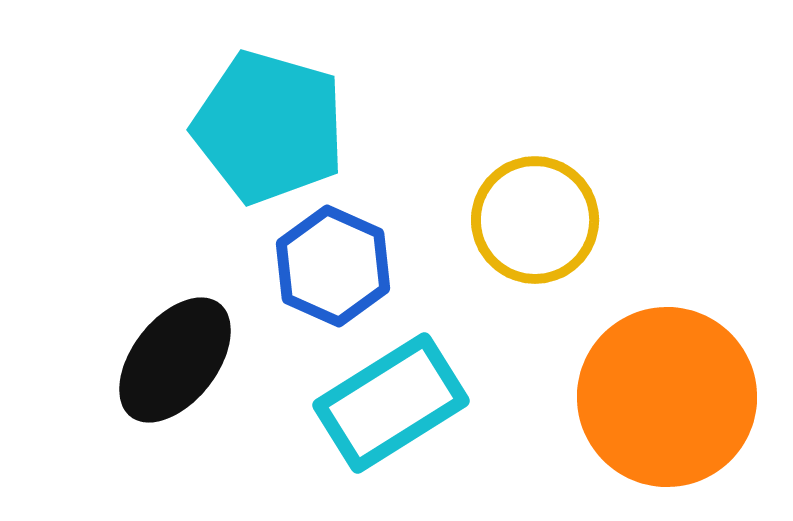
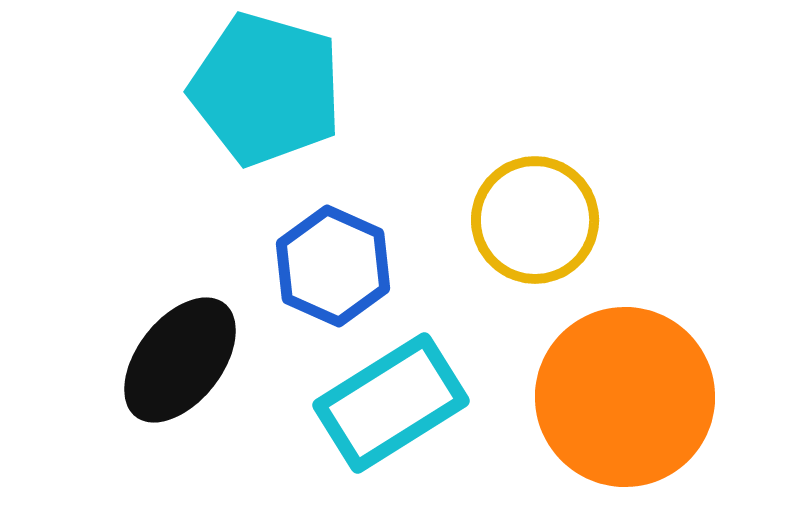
cyan pentagon: moved 3 px left, 38 px up
black ellipse: moved 5 px right
orange circle: moved 42 px left
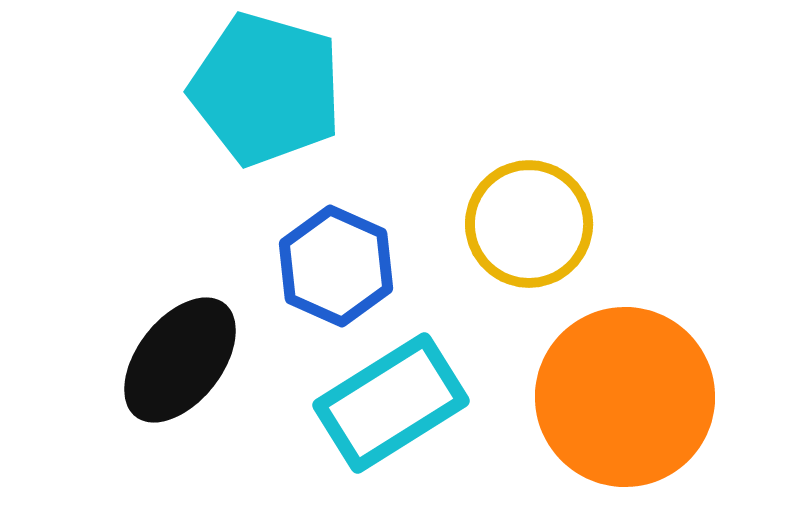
yellow circle: moved 6 px left, 4 px down
blue hexagon: moved 3 px right
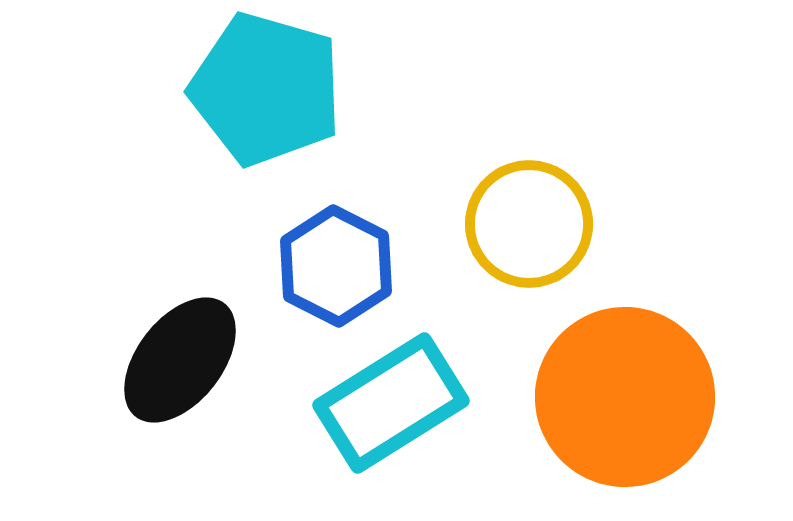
blue hexagon: rotated 3 degrees clockwise
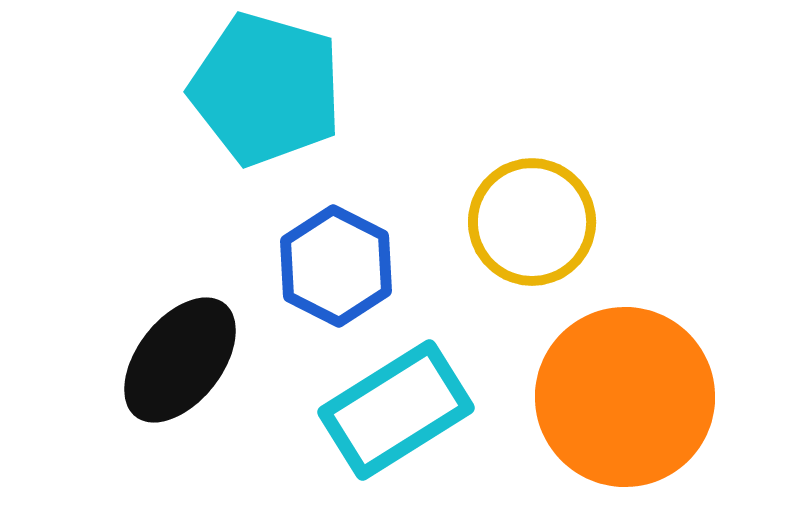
yellow circle: moved 3 px right, 2 px up
cyan rectangle: moved 5 px right, 7 px down
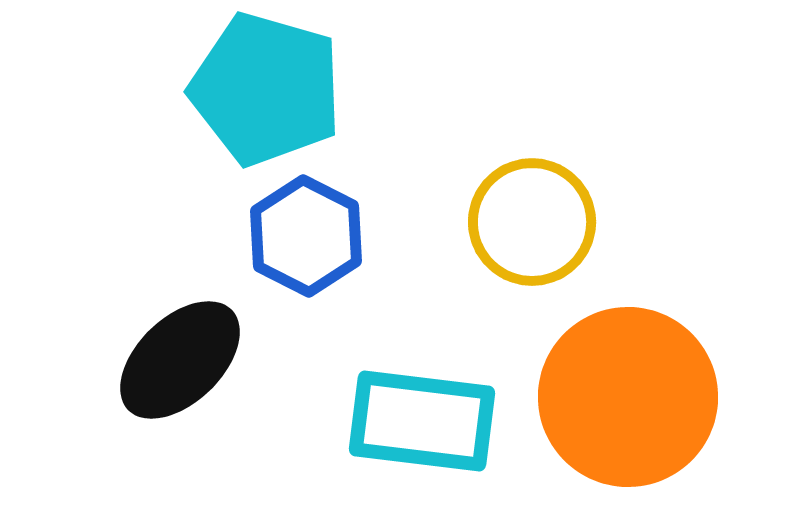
blue hexagon: moved 30 px left, 30 px up
black ellipse: rotated 8 degrees clockwise
orange circle: moved 3 px right
cyan rectangle: moved 26 px right, 11 px down; rotated 39 degrees clockwise
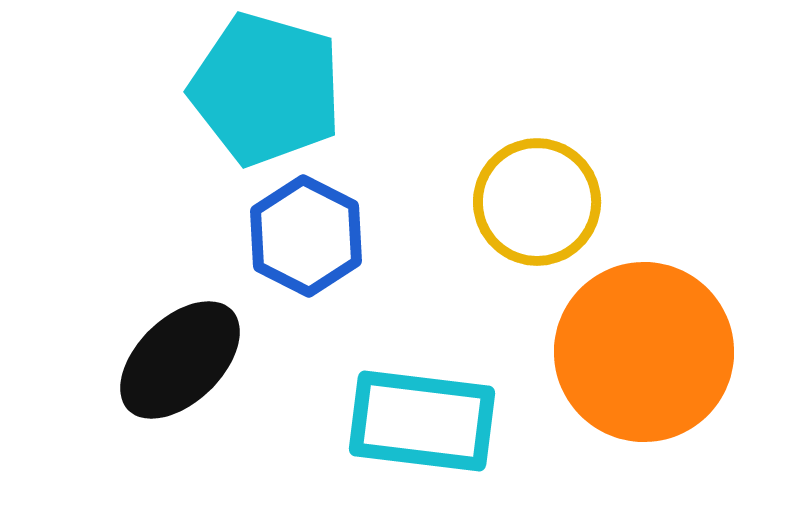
yellow circle: moved 5 px right, 20 px up
orange circle: moved 16 px right, 45 px up
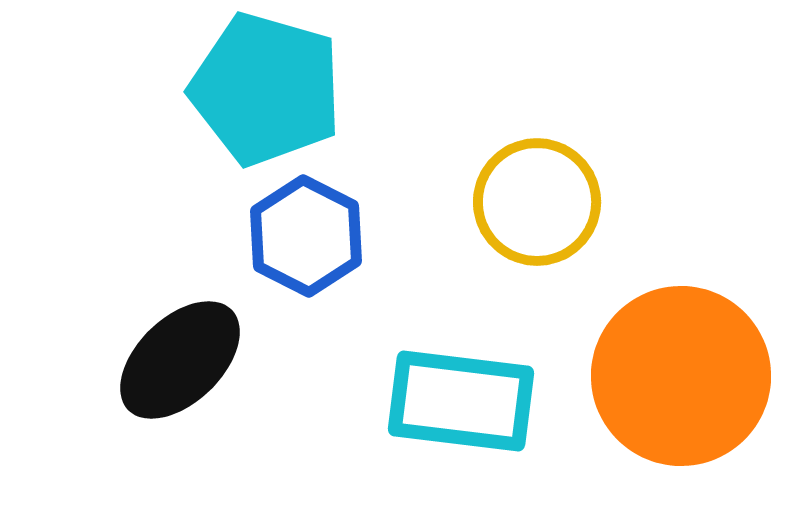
orange circle: moved 37 px right, 24 px down
cyan rectangle: moved 39 px right, 20 px up
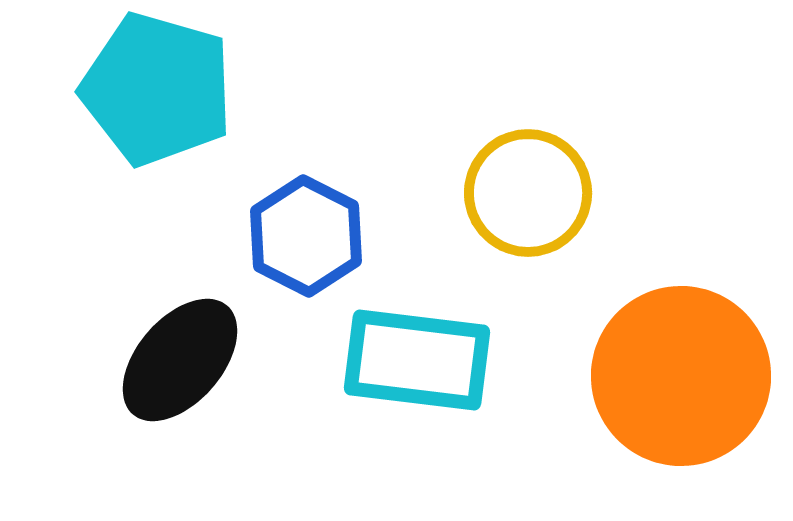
cyan pentagon: moved 109 px left
yellow circle: moved 9 px left, 9 px up
black ellipse: rotated 5 degrees counterclockwise
cyan rectangle: moved 44 px left, 41 px up
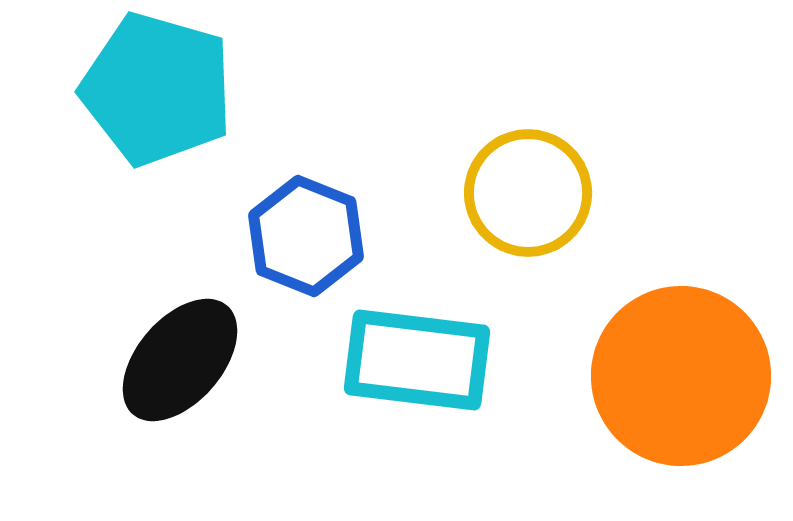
blue hexagon: rotated 5 degrees counterclockwise
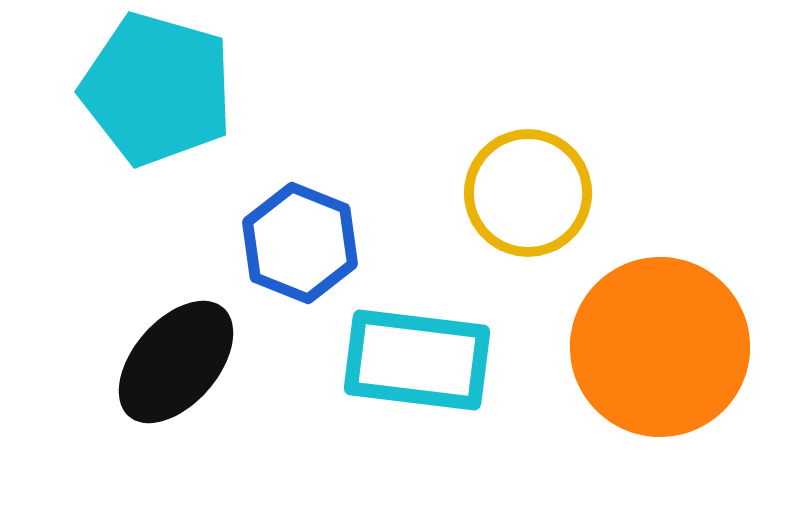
blue hexagon: moved 6 px left, 7 px down
black ellipse: moved 4 px left, 2 px down
orange circle: moved 21 px left, 29 px up
